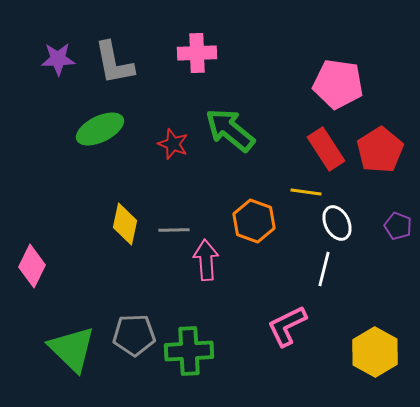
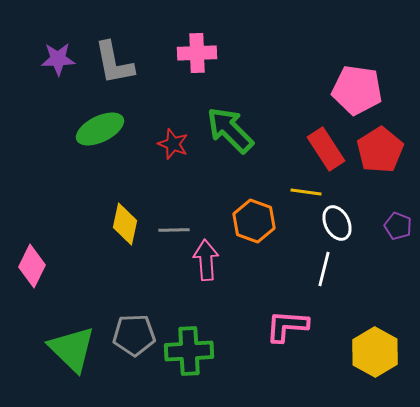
pink pentagon: moved 19 px right, 6 px down
green arrow: rotated 6 degrees clockwise
pink L-shape: rotated 30 degrees clockwise
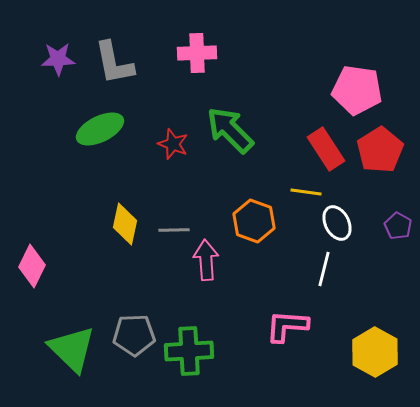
purple pentagon: rotated 8 degrees clockwise
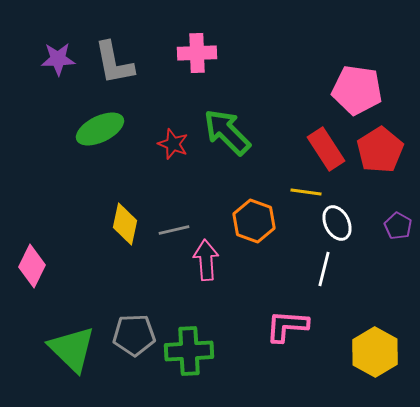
green arrow: moved 3 px left, 2 px down
gray line: rotated 12 degrees counterclockwise
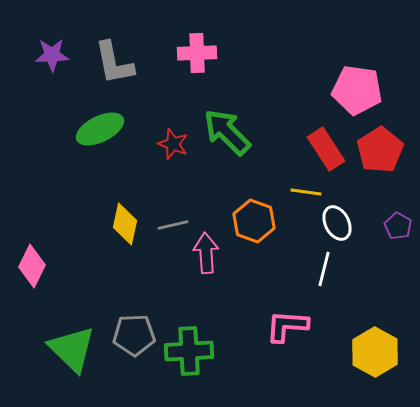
purple star: moved 6 px left, 4 px up
gray line: moved 1 px left, 5 px up
pink arrow: moved 7 px up
